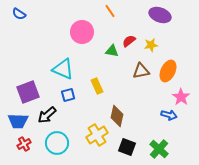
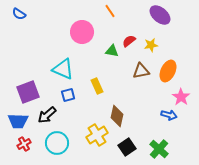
purple ellipse: rotated 20 degrees clockwise
black square: rotated 36 degrees clockwise
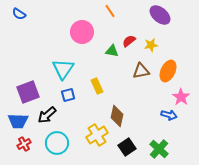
cyan triangle: rotated 40 degrees clockwise
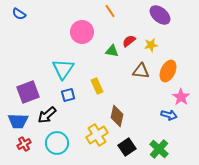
brown triangle: rotated 18 degrees clockwise
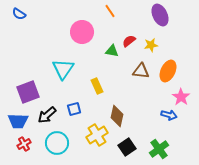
purple ellipse: rotated 25 degrees clockwise
blue square: moved 6 px right, 14 px down
green cross: rotated 12 degrees clockwise
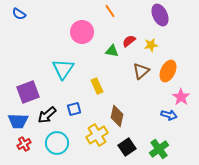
brown triangle: rotated 48 degrees counterclockwise
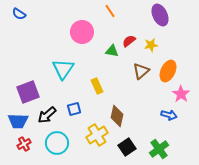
pink star: moved 3 px up
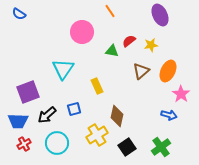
green cross: moved 2 px right, 2 px up
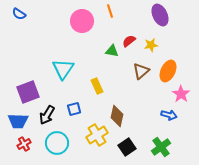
orange line: rotated 16 degrees clockwise
pink circle: moved 11 px up
black arrow: rotated 18 degrees counterclockwise
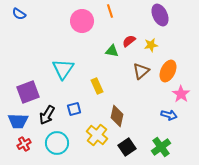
yellow cross: rotated 20 degrees counterclockwise
